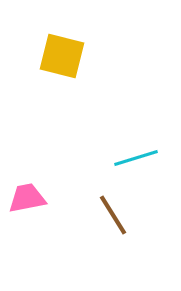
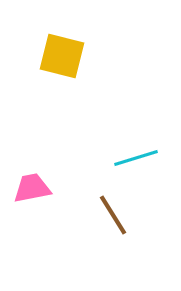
pink trapezoid: moved 5 px right, 10 px up
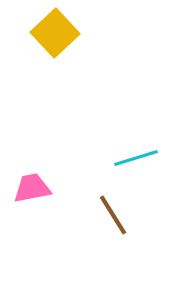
yellow square: moved 7 px left, 23 px up; rotated 33 degrees clockwise
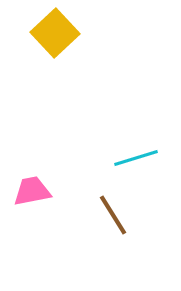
pink trapezoid: moved 3 px down
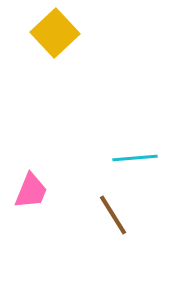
cyan line: moved 1 px left; rotated 12 degrees clockwise
pink trapezoid: moved 1 px left; rotated 123 degrees clockwise
